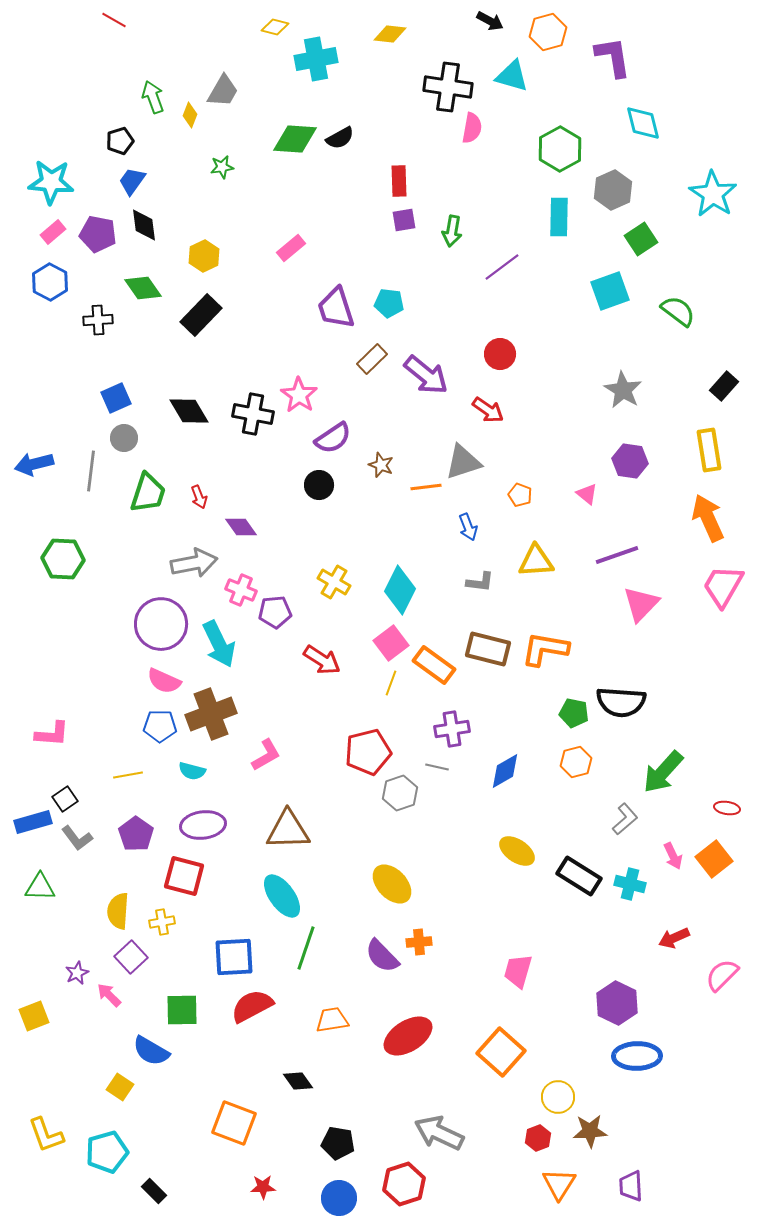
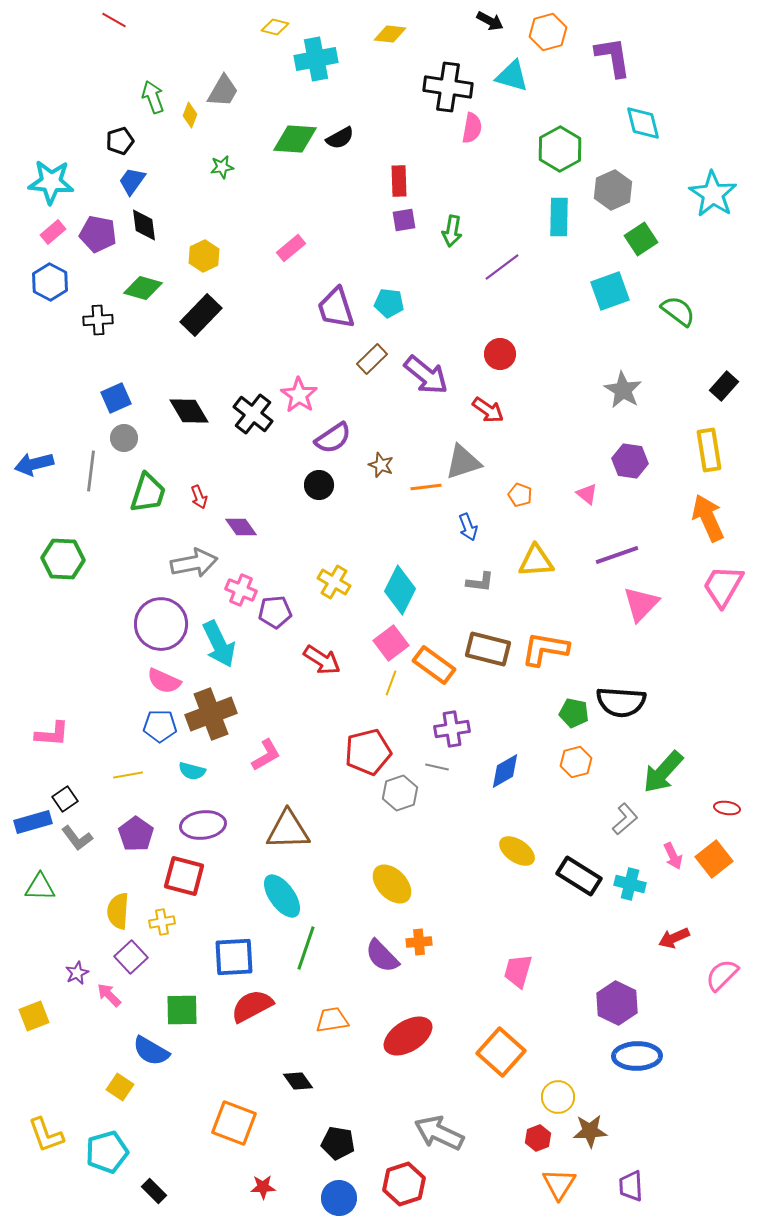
green diamond at (143, 288): rotated 39 degrees counterclockwise
black cross at (253, 414): rotated 27 degrees clockwise
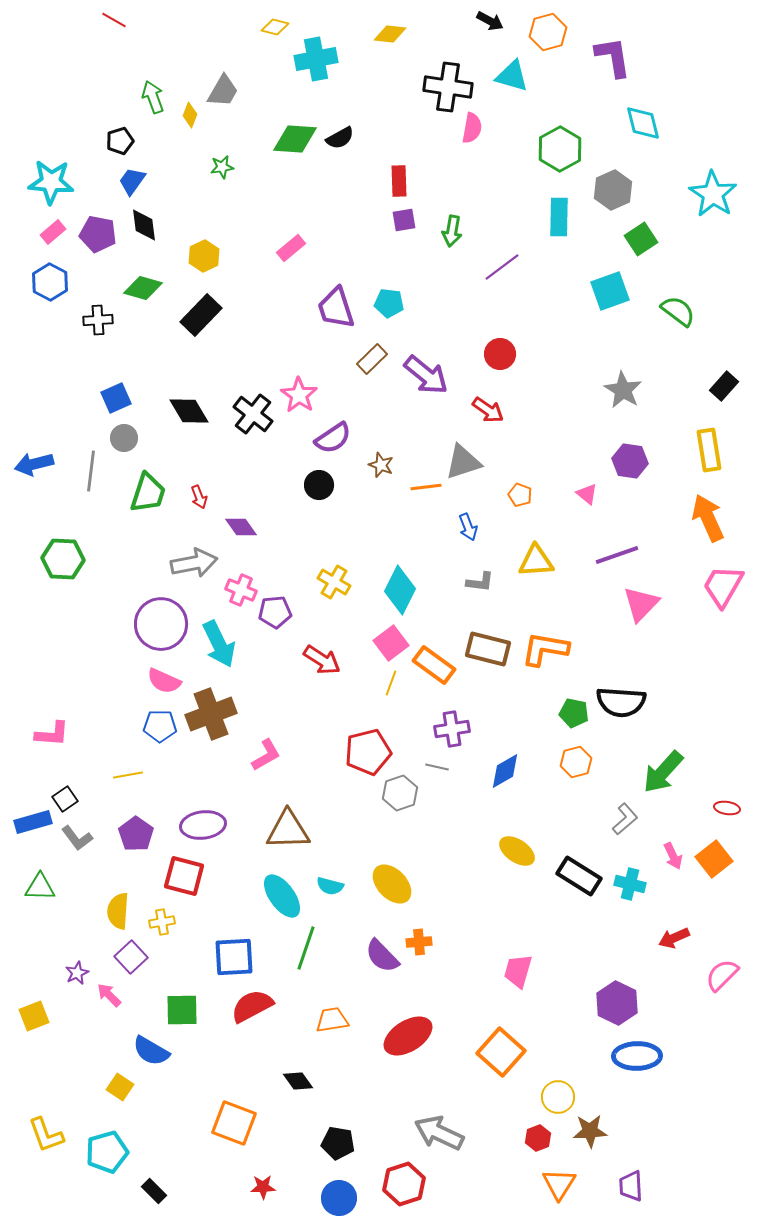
cyan semicircle at (192, 771): moved 138 px right, 115 px down
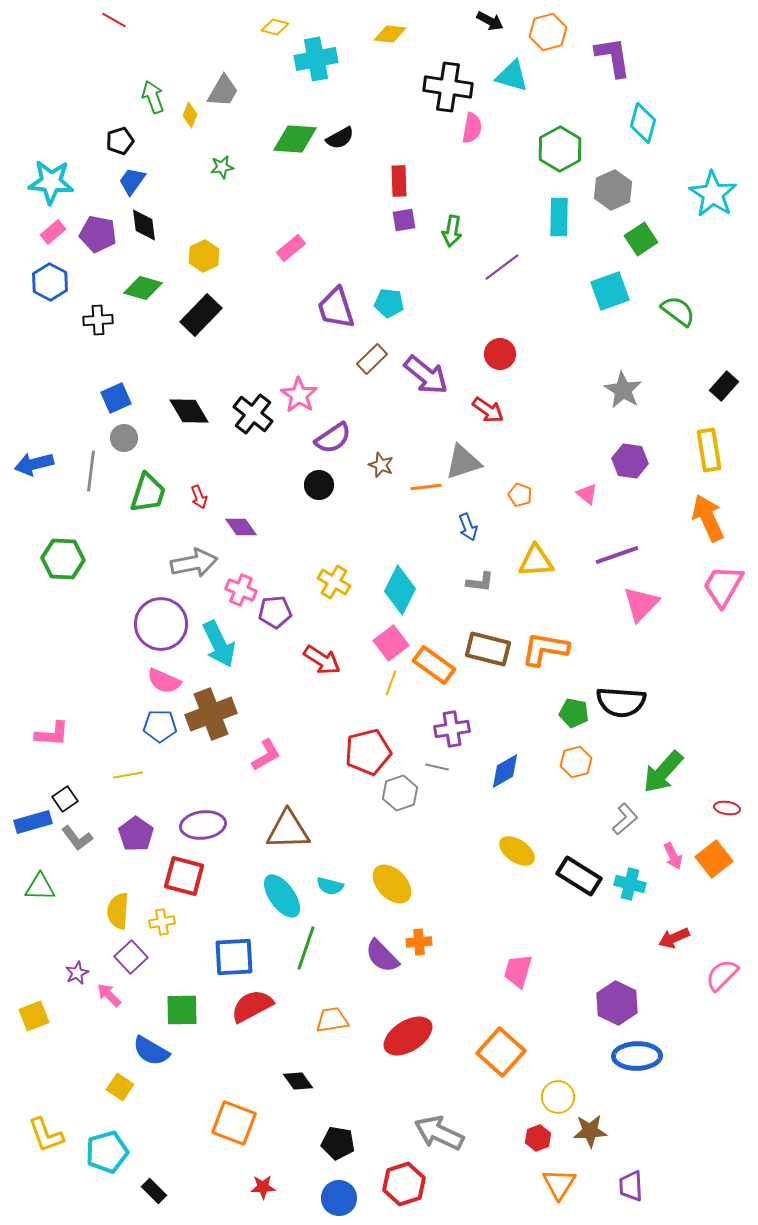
cyan diamond at (643, 123): rotated 30 degrees clockwise
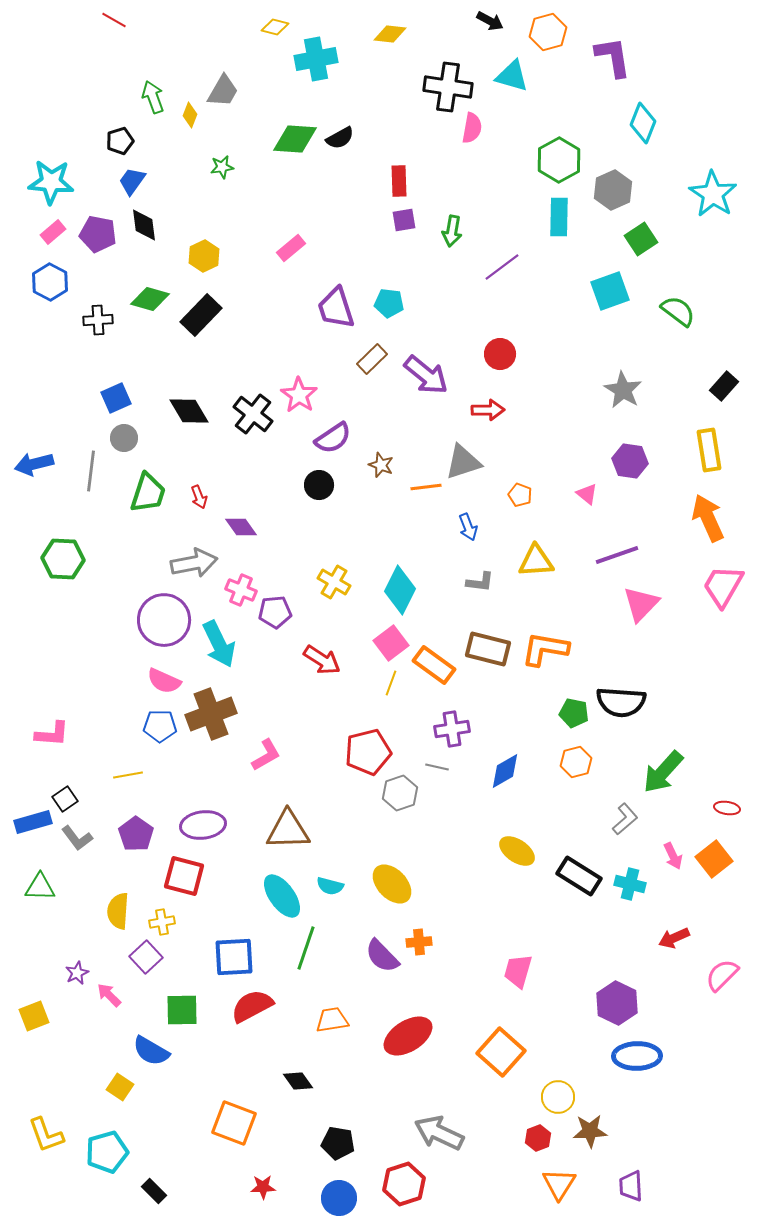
cyan diamond at (643, 123): rotated 6 degrees clockwise
green hexagon at (560, 149): moved 1 px left, 11 px down
green diamond at (143, 288): moved 7 px right, 11 px down
red arrow at (488, 410): rotated 36 degrees counterclockwise
purple circle at (161, 624): moved 3 px right, 4 px up
purple square at (131, 957): moved 15 px right
